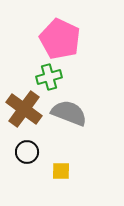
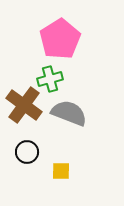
pink pentagon: rotated 15 degrees clockwise
green cross: moved 1 px right, 2 px down
brown cross: moved 4 px up
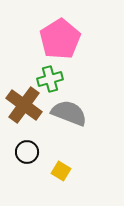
yellow square: rotated 30 degrees clockwise
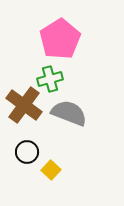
yellow square: moved 10 px left, 1 px up; rotated 12 degrees clockwise
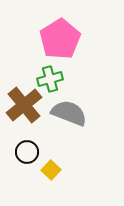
brown cross: rotated 15 degrees clockwise
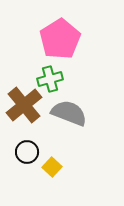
yellow square: moved 1 px right, 3 px up
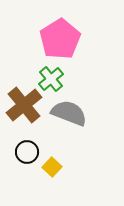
green cross: moved 1 px right; rotated 25 degrees counterclockwise
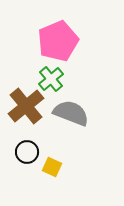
pink pentagon: moved 2 px left, 2 px down; rotated 9 degrees clockwise
brown cross: moved 2 px right, 1 px down
gray semicircle: moved 2 px right
yellow square: rotated 18 degrees counterclockwise
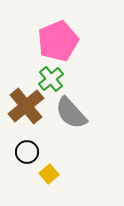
gray semicircle: rotated 153 degrees counterclockwise
yellow square: moved 3 px left, 7 px down; rotated 24 degrees clockwise
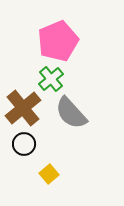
brown cross: moved 3 px left, 2 px down
black circle: moved 3 px left, 8 px up
